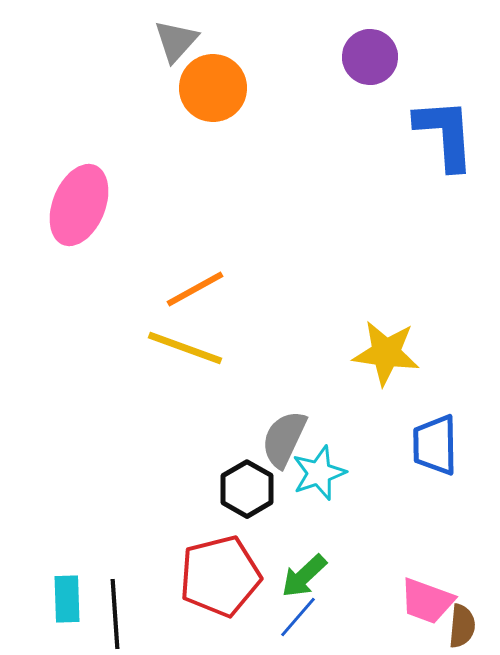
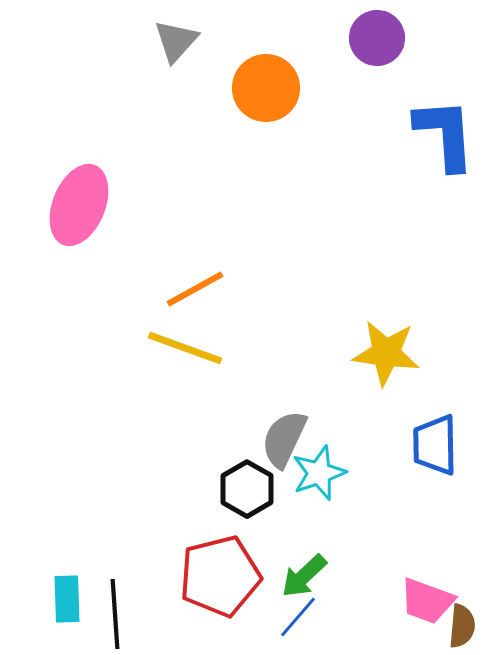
purple circle: moved 7 px right, 19 px up
orange circle: moved 53 px right
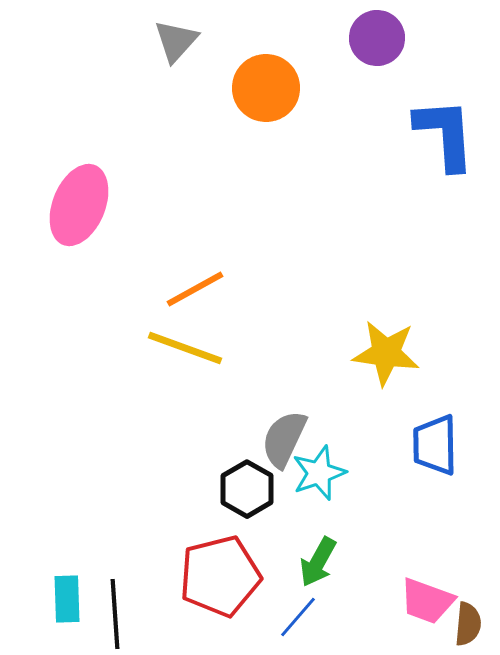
green arrow: moved 14 px right, 14 px up; rotated 18 degrees counterclockwise
brown semicircle: moved 6 px right, 2 px up
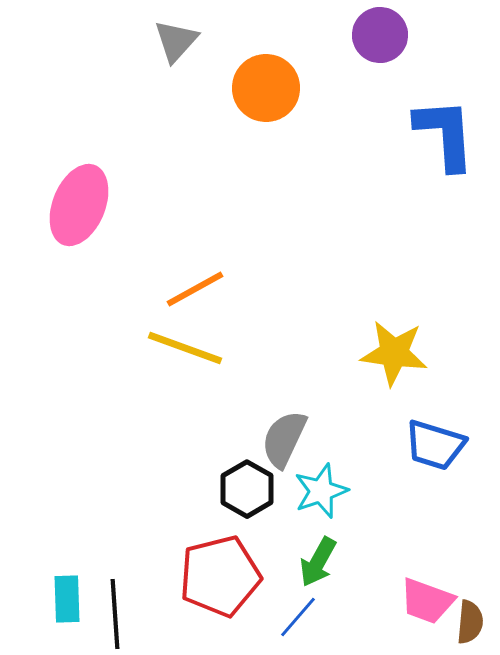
purple circle: moved 3 px right, 3 px up
yellow star: moved 8 px right
blue trapezoid: rotated 72 degrees counterclockwise
cyan star: moved 2 px right, 18 px down
brown semicircle: moved 2 px right, 2 px up
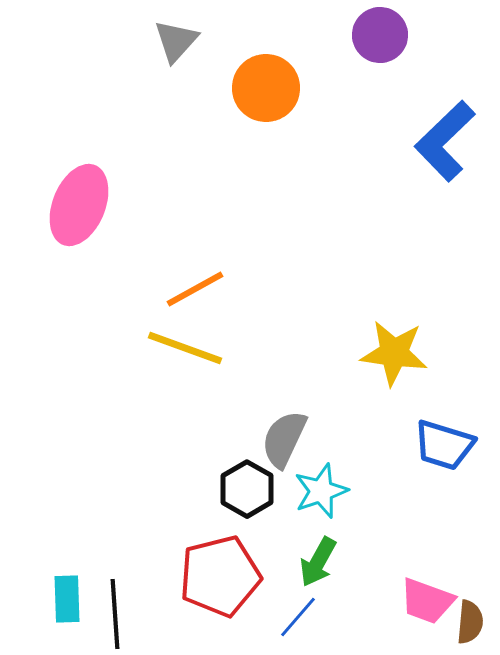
blue L-shape: moved 7 px down; rotated 130 degrees counterclockwise
blue trapezoid: moved 9 px right
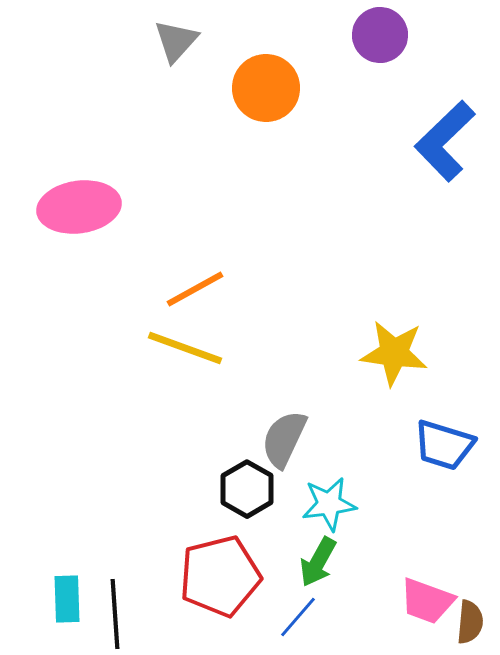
pink ellipse: moved 2 px down; rotated 60 degrees clockwise
cyan star: moved 8 px right, 13 px down; rotated 12 degrees clockwise
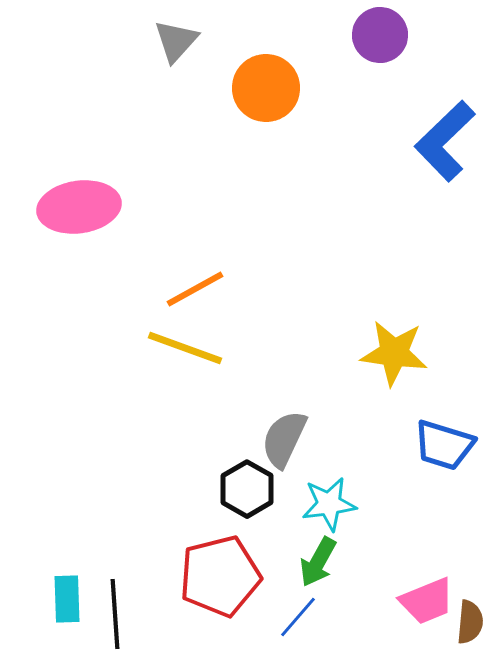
pink trapezoid: rotated 42 degrees counterclockwise
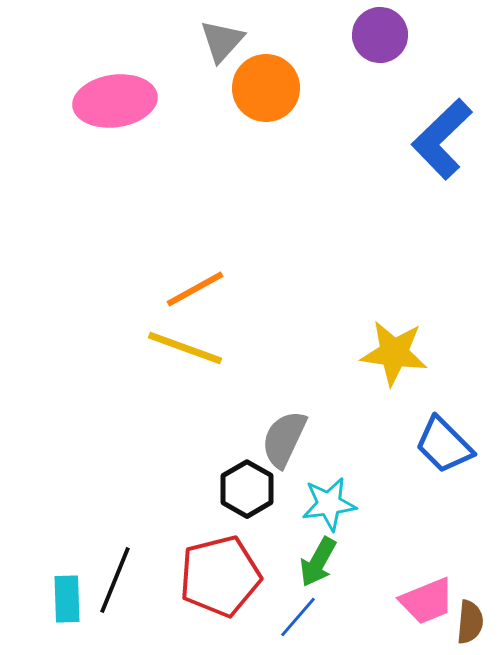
gray triangle: moved 46 px right
blue L-shape: moved 3 px left, 2 px up
pink ellipse: moved 36 px right, 106 px up
blue trapezoid: rotated 28 degrees clockwise
black line: moved 34 px up; rotated 26 degrees clockwise
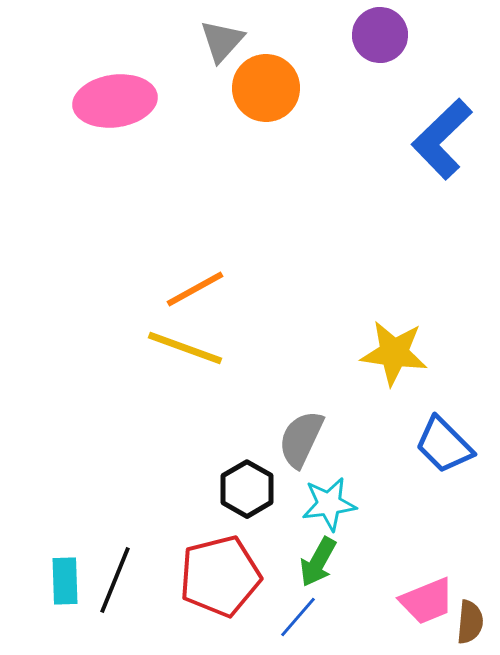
gray semicircle: moved 17 px right
cyan rectangle: moved 2 px left, 18 px up
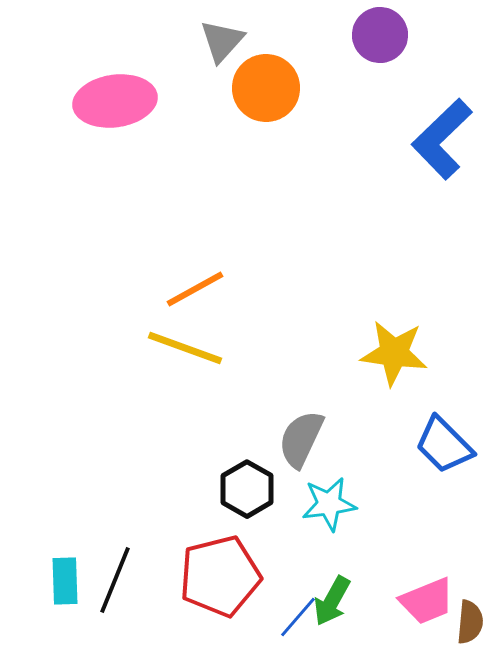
green arrow: moved 14 px right, 39 px down
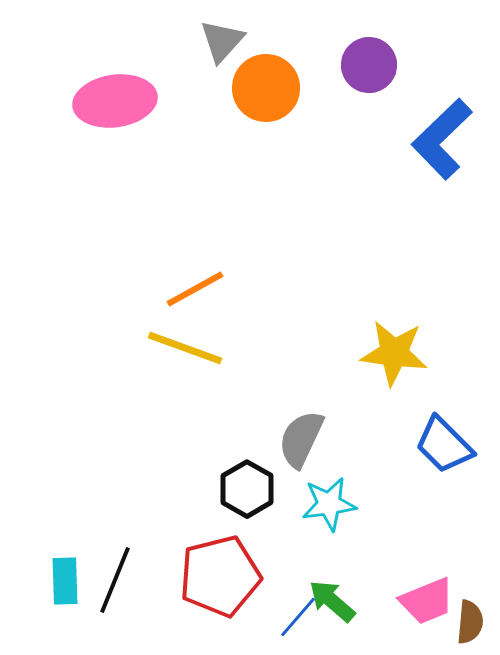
purple circle: moved 11 px left, 30 px down
green arrow: rotated 102 degrees clockwise
